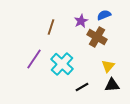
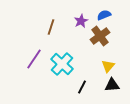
brown cross: moved 3 px right, 1 px up; rotated 24 degrees clockwise
black line: rotated 32 degrees counterclockwise
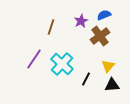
black line: moved 4 px right, 8 px up
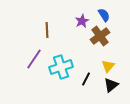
blue semicircle: rotated 80 degrees clockwise
purple star: moved 1 px right
brown line: moved 4 px left, 3 px down; rotated 21 degrees counterclockwise
cyan cross: moved 1 px left, 3 px down; rotated 30 degrees clockwise
black triangle: moved 1 px left; rotated 35 degrees counterclockwise
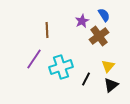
brown cross: moved 1 px left
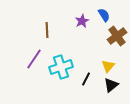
brown cross: moved 18 px right
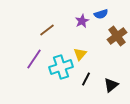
blue semicircle: moved 3 px left, 1 px up; rotated 104 degrees clockwise
brown line: rotated 56 degrees clockwise
yellow triangle: moved 28 px left, 12 px up
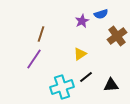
brown line: moved 6 px left, 4 px down; rotated 35 degrees counterclockwise
yellow triangle: rotated 16 degrees clockwise
cyan cross: moved 1 px right, 20 px down
black line: moved 2 px up; rotated 24 degrees clockwise
black triangle: rotated 35 degrees clockwise
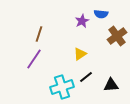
blue semicircle: rotated 24 degrees clockwise
brown line: moved 2 px left
